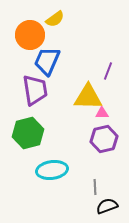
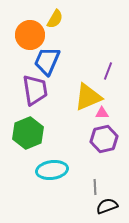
yellow semicircle: rotated 24 degrees counterclockwise
yellow triangle: rotated 24 degrees counterclockwise
green hexagon: rotated 8 degrees counterclockwise
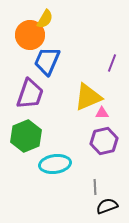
yellow semicircle: moved 10 px left
purple line: moved 4 px right, 8 px up
purple trapezoid: moved 5 px left, 4 px down; rotated 28 degrees clockwise
green hexagon: moved 2 px left, 3 px down
purple hexagon: moved 2 px down
cyan ellipse: moved 3 px right, 6 px up
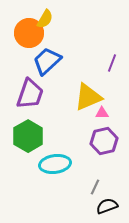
orange circle: moved 1 px left, 2 px up
blue trapezoid: rotated 24 degrees clockwise
green hexagon: moved 2 px right; rotated 8 degrees counterclockwise
gray line: rotated 28 degrees clockwise
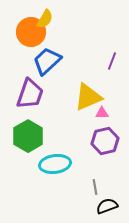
orange circle: moved 2 px right, 1 px up
purple line: moved 2 px up
purple hexagon: moved 1 px right
gray line: rotated 35 degrees counterclockwise
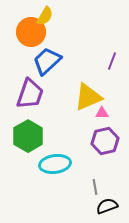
yellow semicircle: moved 3 px up
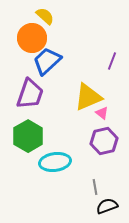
yellow semicircle: rotated 78 degrees counterclockwise
orange circle: moved 1 px right, 6 px down
pink triangle: rotated 40 degrees clockwise
purple hexagon: moved 1 px left
cyan ellipse: moved 2 px up
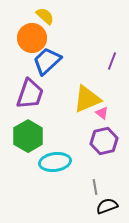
yellow triangle: moved 1 px left, 2 px down
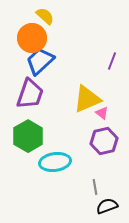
blue trapezoid: moved 7 px left
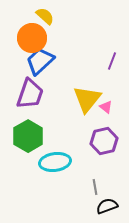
yellow triangle: rotated 28 degrees counterclockwise
pink triangle: moved 4 px right, 6 px up
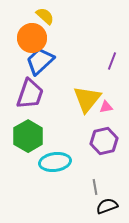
pink triangle: rotated 48 degrees counterclockwise
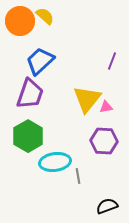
orange circle: moved 12 px left, 17 px up
purple hexagon: rotated 16 degrees clockwise
gray line: moved 17 px left, 11 px up
